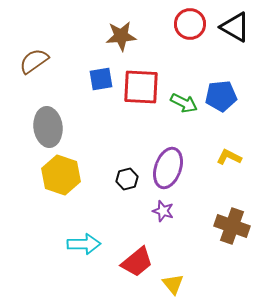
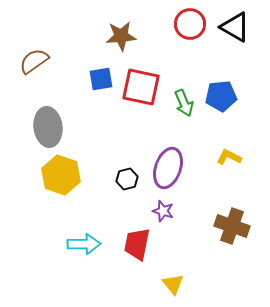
red square: rotated 9 degrees clockwise
green arrow: rotated 40 degrees clockwise
red trapezoid: moved 18 px up; rotated 140 degrees clockwise
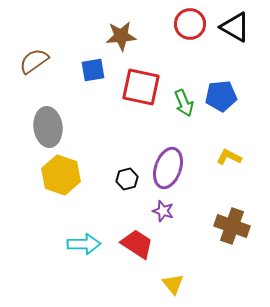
blue square: moved 8 px left, 9 px up
red trapezoid: rotated 112 degrees clockwise
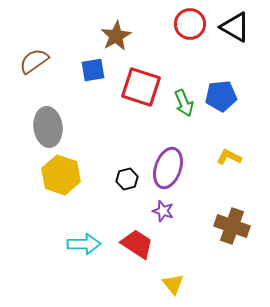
brown star: moved 5 px left; rotated 24 degrees counterclockwise
red square: rotated 6 degrees clockwise
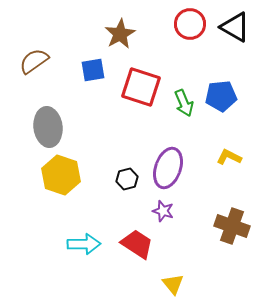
brown star: moved 4 px right, 2 px up
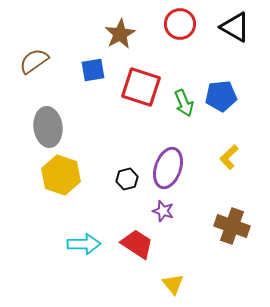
red circle: moved 10 px left
yellow L-shape: rotated 70 degrees counterclockwise
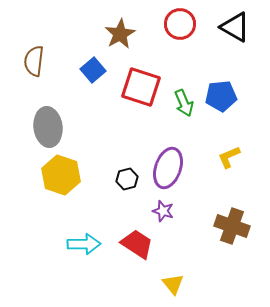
brown semicircle: rotated 48 degrees counterclockwise
blue square: rotated 30 degrees counterclockwise
yellow L-shape: rotated 20 degrees clockwise
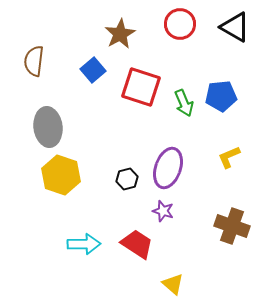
yellow triangle: rotated 10 degrees counterclockwise
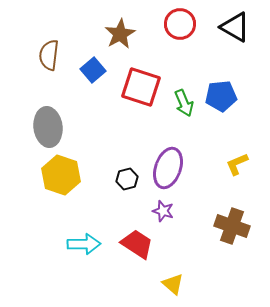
brown semicircle: moved 15 px right, 6 px up
yellow L-shape: moved 8 px right, 7 px down
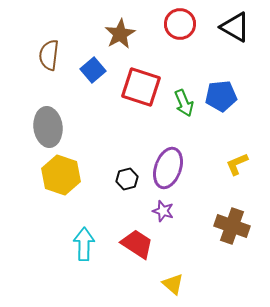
cyan arrow: rotated 88 degrees counterclockwise
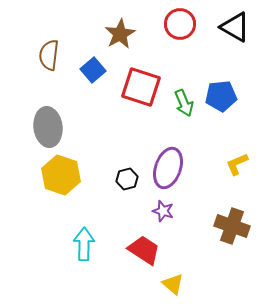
red trapezoid: moved 7 px right, 6 px down
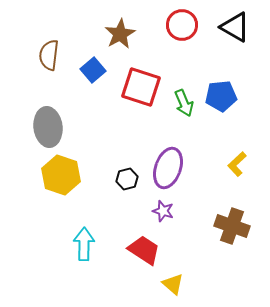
red circle: moved 2 px right, 1 px down
yellow L-shape: rotated 20 degrees counterclockwise
